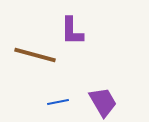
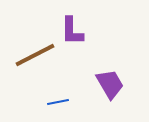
brown line: rotated 42 degrees counterclockwise
purple trapezoid: moved 7 px right, 18 px up
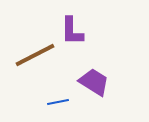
purple trapezoid: moved 16 px left, 2 px up; rotated 28 degrees counterclockwise
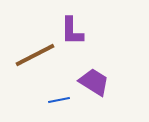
blue line: moved 1 px right, 2 px up
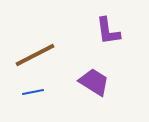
purple L-shape: moved 36 px right; rotated 8 degrees counterclockwise
blue line: moved 26 px left, 8 px up
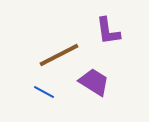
brown line: moved 24 px right
blue line: moved 11 px right; rotated 40 degrees clockwise
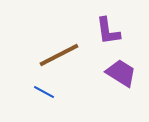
purple trapezoid: moved 27 px right, 9 px up
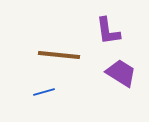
brown line: rotated 33 degrees clockwise
blue line: rotated 45 degrees counterclockwise
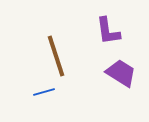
brown line: moved 3 px left, 1 px down; rotated 66 degrees clockwise
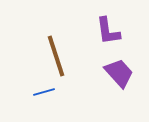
purple trapezoid: moved 2 px left; rotated 16 degrees clockwise
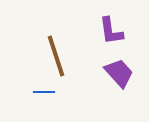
purple L-shape: moved 3 px right
blue line: rotated 15 degrees clockwise
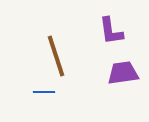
purple trapezoid: moved 4 px right; rotated 56 degrees counterclockwise
